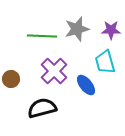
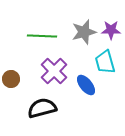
gray star: moved 7 px right, 3 px down
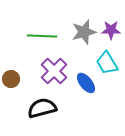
cyan trapezoid: moved 2 px right, 1 px down; rotated 15 degrees counterclockwise
blue ellipse: moved 2 px up
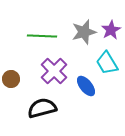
purple star: rotated 30 degrees counterclockwise
blue ellipse: moved 3 px down
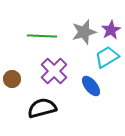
cyan trapezoid: moved 6 px up; rotated 90 degrees clockwise
brown circle: moved 1 px right
blue ellipse: moved 5 px right
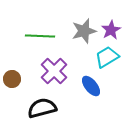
gray star: moved 1 px up
green line: moved 2 px left
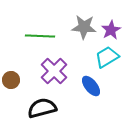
gray star: moved 4 px up; rotated 20 degrees clockwise
brown circle: moved 1 px left, 1 px down
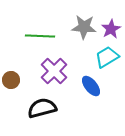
purple star: moved 1 px up
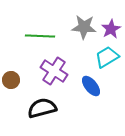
purple cross: rotated 12 degrees counterclockwise
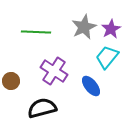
gray star: rotated 30 degrees counterclockwise
green line: moved 4 px left, 4 px up
cyan trapezoid: rotated 20 degrees counterclockwise
brown circle: moved 1 px down
